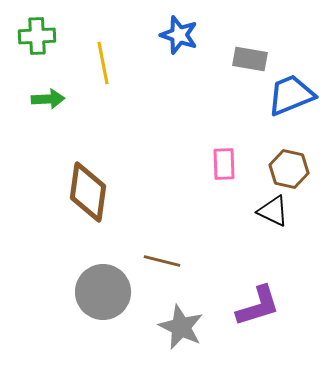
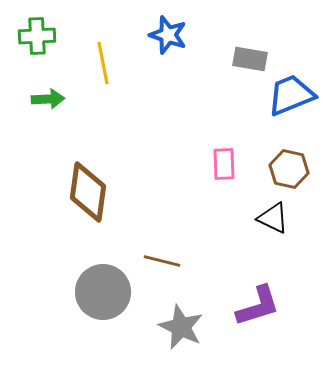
blue star: moved 11 px left
black triangle: moved 7 px down
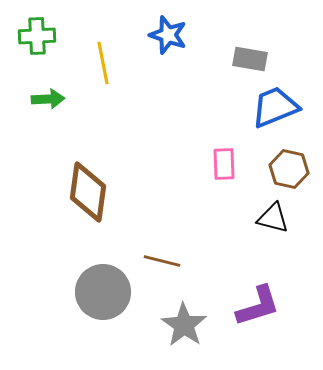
blue trapezoid: moved 16 px left, 12 px down
black triangle: rotated 12 degrees counterclockwise
gray star: moved 3 px right, 2 px up; rotated 9 degrees clockwise
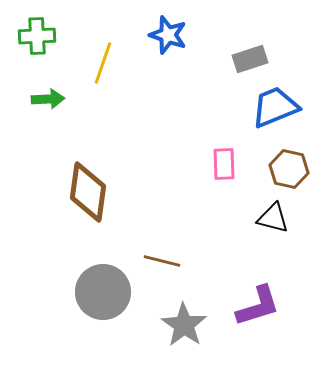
gray rectangle: rotated 28 degrees counterclockwise
yellow line: rotated 30 degrees clockwise
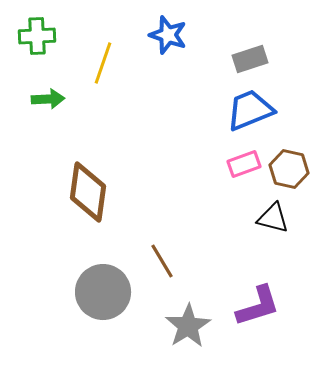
blue trapezoid: moved 25 px left, 3 px down
pink rectangle: moved 20 px right; rotated 72 degrees clockwise
brown line: rotated 45 degrees clockwise
gray star: moved 4 px right, 1 px down; rotated 6 degrees clockwise
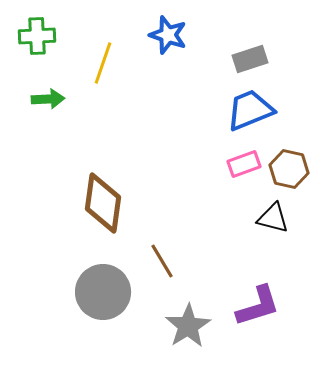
brown diamond: moved 15 px right, 11 px down
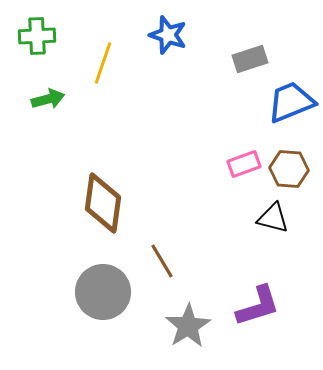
green arrow: rotated 12 degrees counterclockwise
blue trapezoid: moved 41 px right, 8 px up
brown hexagon: rotated 9 degrees counterclockwise
